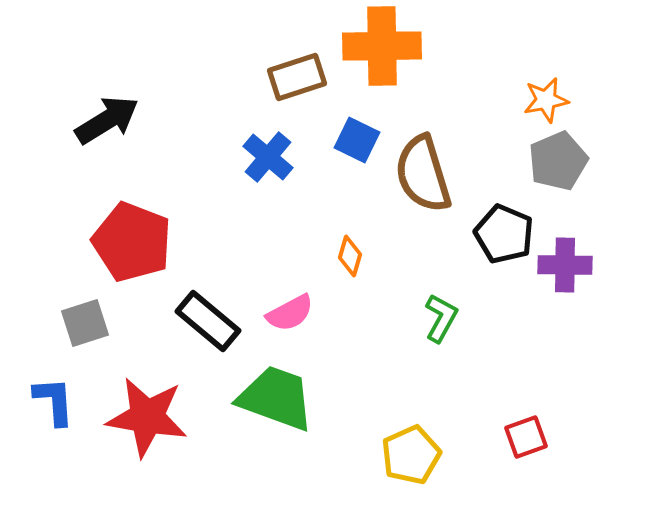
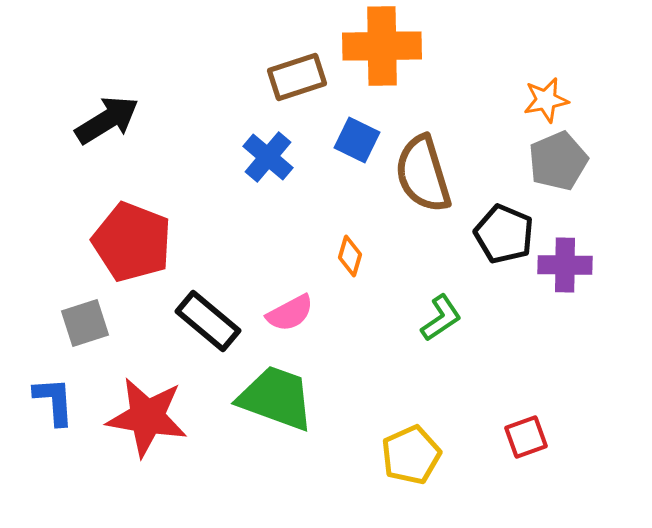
green L-shape: rotated 27 degrees clockwise
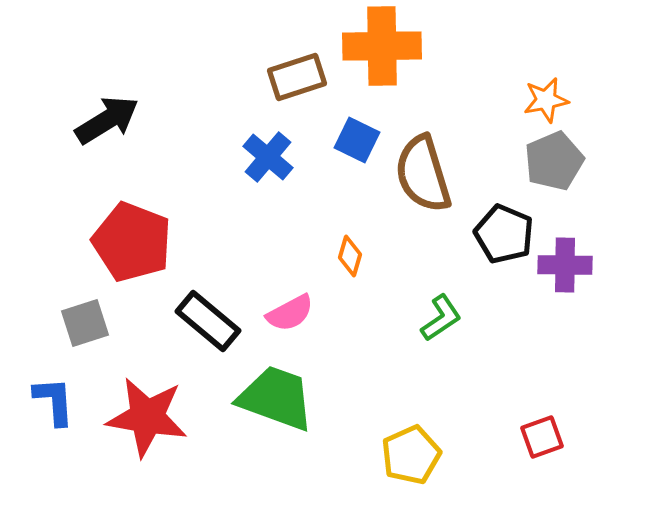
gray pentagon: moved 4 px left
red square: moved 16 px right
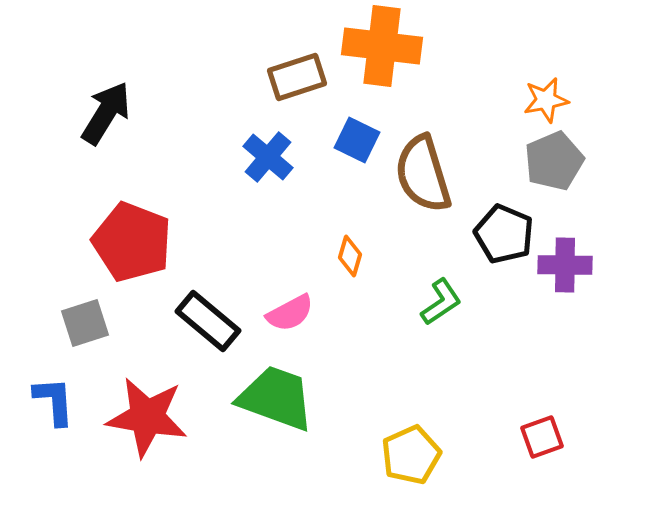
orange cross: rotated 8 degrees clockwise
black arrow: moved 1 px left, 7 px up; rotated 26 degrees counterclockwise
green L-shape: moved 16 px up
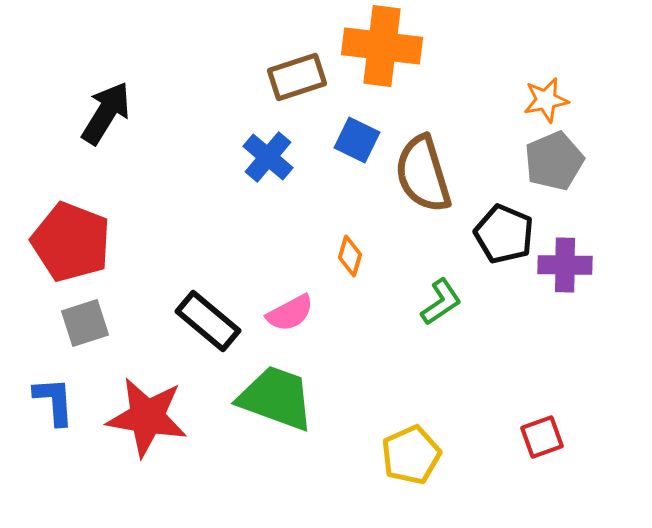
red pentagon: moved 61 px left
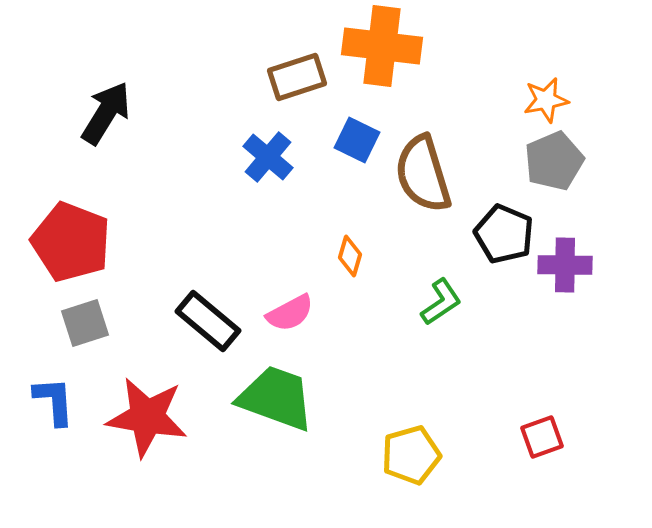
yellow pentagon: rotated 8 degrees clockwise
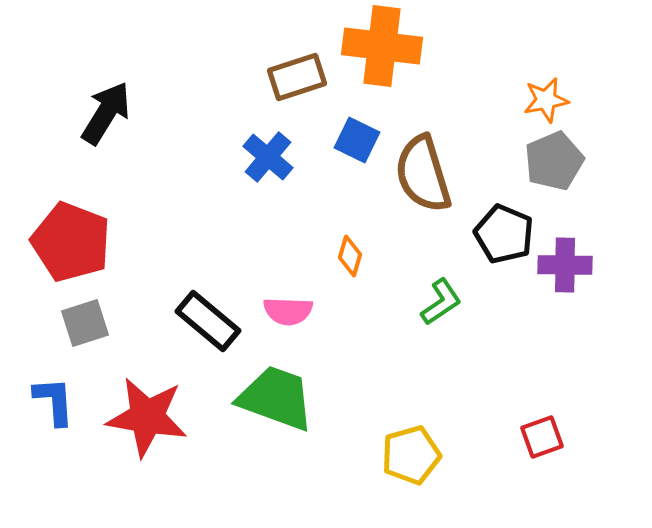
pink semicircle: moved 2 px left, 2 px up; rotated 30 degrees clockwise
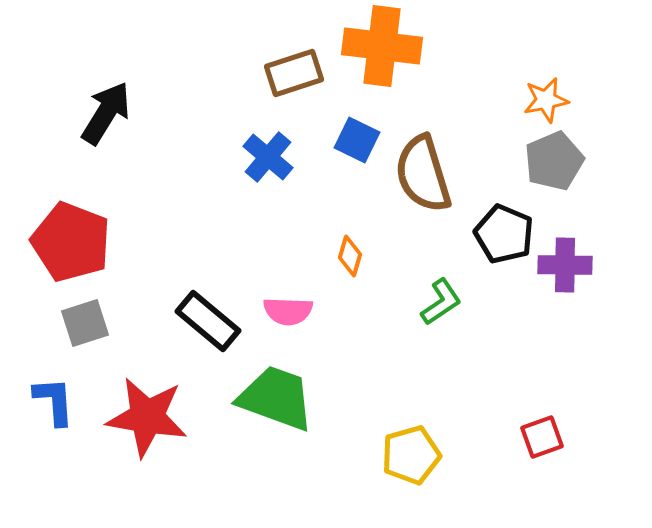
brown rectangle: moved 3 px left, 4 px up
